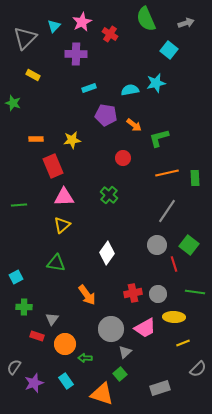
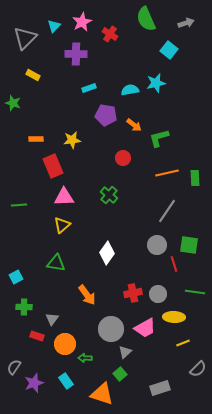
green square at (189, 245): rotated 30 degrees counterclockwise
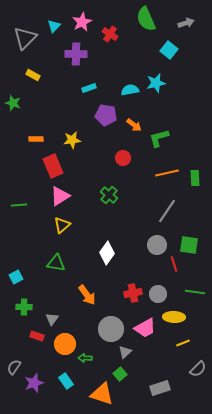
pink triangle at (64, 197): moved 4 px left, 1 px up; rotated 30 degrees counterclockwise
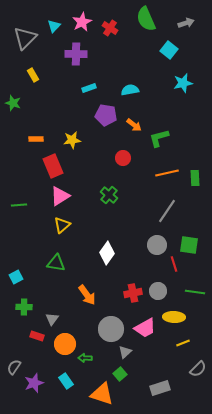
red cross at (110, 34): moved 6 px up
yellow rectangle at (33, 75): rotated 32 degrees clockwise
cyan star at (156, 83): moved 27 px right
gray circle at (158, 294): moved 3 px up
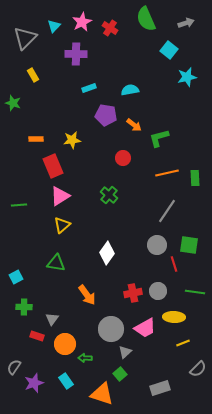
cyan star at (183, 83): moved 4 px right, 6 px up
